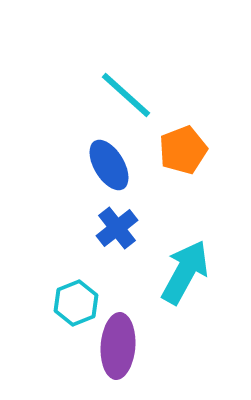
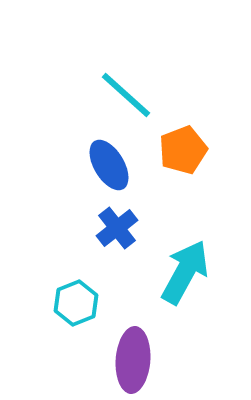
purple ellipse: moved 15 px right, 14 px down
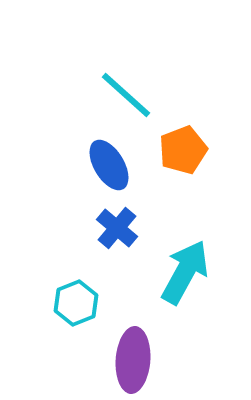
blue cross: rotated 12 degrees counterclockwise
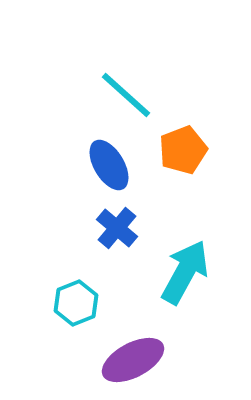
purple ellipse: rotated 58 degrees clockwise
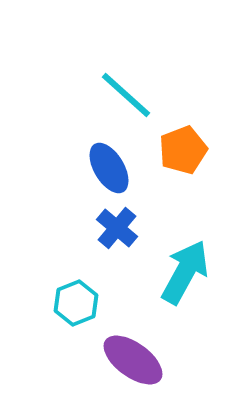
blue ellipse: moved 3 px down
purple ellipse: rotated 64 degrees clockwise
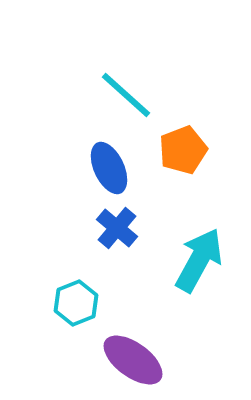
blue ellipse: rotated 6 degrees clockwise
cyan arrow: moved 14 px right, 12 px up
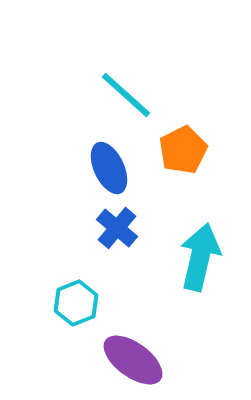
orange pentagon: rotated 6 degrees counterclockwise
cyan arrow: moved 1 px right, 3 px up; rotated 16 degrees counterclockwise
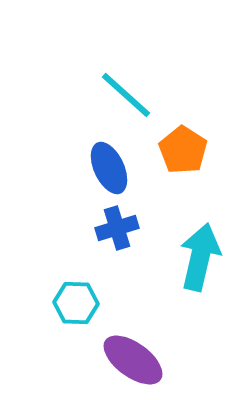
orange pentagon: rotated 12 degrees counterclockwise
blue cross: rotated 33 degrees clockwise
cyan hexagon: rotated 24 degrees clockwise
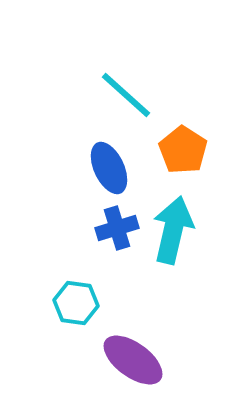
cyan arrow: moved 27 px left, 27 px up
cyan hexagon: rotated 6 degrees clockwise
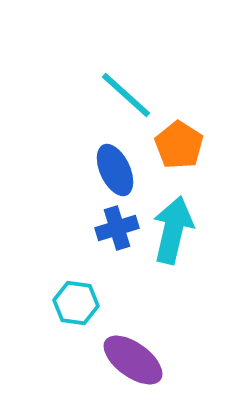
orange pentagon: moved 4 px left, 5 px up
blue ellipse: moved 6 px right, 2 px down
